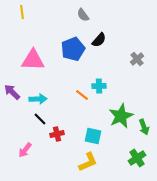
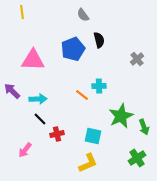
black semicircle: rotated 56 degrees counterclockwise
purple arrow: moved 1 px up
yellow L-shape: moved 1 px down
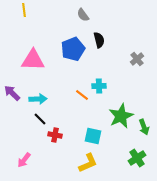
yellow line: moved 2 px right, 2 px up
purple arrow: moved 2 px down
red cross: moved 2 px left, 1 px down; rotated 24 degrees clockwise
pink arrow: moved 1 px left, 10 px down
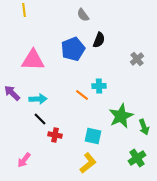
black semicircle: rotated 35 degrees clockwise
yellow L-shape: rotated 15 degrees counterclockwise
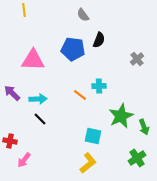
blue pentagon: rotated 30 degrees clockwise
orange line: moved 2 px left
red cross: moved 45 px left, 6 px down
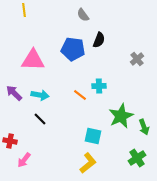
purple arrow: moved 2 px right
cyan arrow: moved 2 px right, 4 px up; rotated 12 degrees clockwise
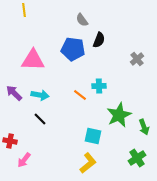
gray semicircle: moved 1 px left, 5 px down
green star: moved 2 px left, 1 px up
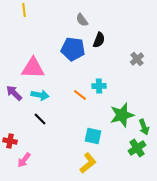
pink triangle: moved 8 px down
green star: moved 3 px right; rotated 10 degrees clockwise
green cross: moved 10 px up
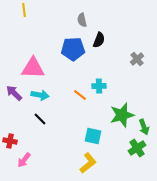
gray semicircle: rotated 24 degrees clockwise
blue pentagon: rotated 10 degrees counterclockwise
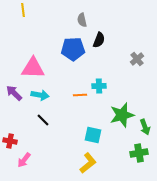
yellow line: moved 1 px left
orange line: rotated 40 degrees counterclockwise
black line: moved 3 px right, 1 px down
green arrow: moved 1 px right
cyan square: moved 1 px up
green cross: moved 2 px right, 5 px down; rotated 24 degrees clockwise
